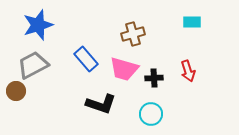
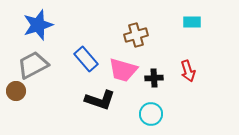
brown cross: moved 3 px right, 1 px down
pink trapezoid: moved 1 px left, 1 px down
black L-shape: moved 1 px left, 4 px up
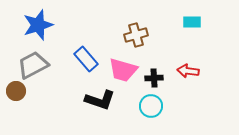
red arrow: rotated 115 degrees clockwise
cyan circle: moved 8 px up
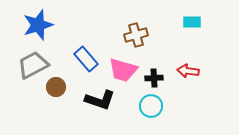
brown circle: moved 40 px right, 4 px up
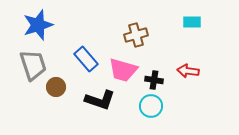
gray trapezoid: rotated 100 degrees clockwise
black cross: moved 2 px down; rotated 12 degrees clockwise
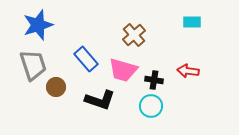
brown cross: moved 2 px left; rotated 25 degrees counterclockwise
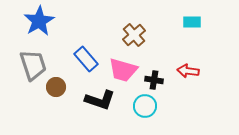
blue star: moved 1 px right, 4 px up; rotated 12 degrees counterclockwise
cyan circle: moved 6 px left
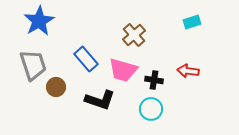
cyan rectangle: rotated 18 degrees counterclockwise
cyan circle: moved 6 px right, 3 px down
